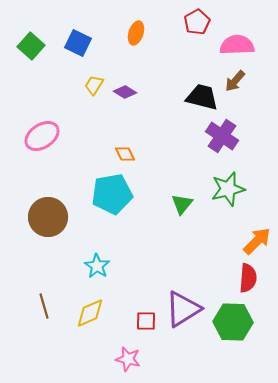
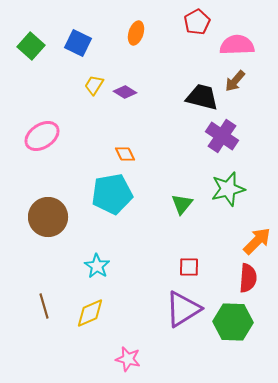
red square: moved 43 px right, 54 px up
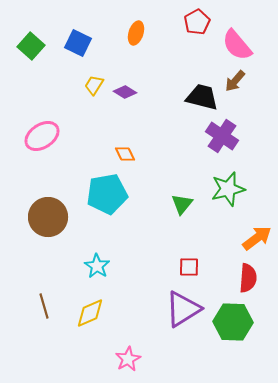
pink semicircle: rotated 128 degrees counterclockwise
cyan pentagon: moved 5 px left
orange arrow: moved 3 px up; rotated 8 degrees clockwise
pink star: rotated 30 degrees clockwise
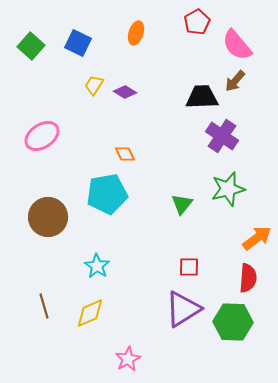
black trapezoid: rotated 16 degrees counterclockwise
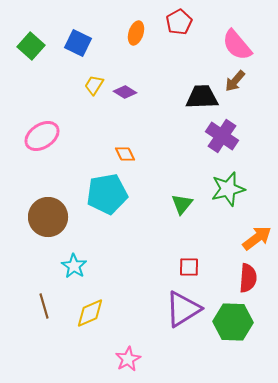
red pentagon: moved 18 px left
cyan star: moved 23 px left
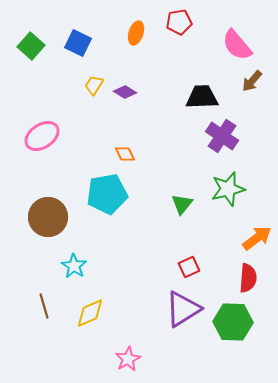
red pentagon: rotated 20 degrees clockwise
brown arrow: moved 17 px right
red square: rotated 25 degrees counterclockwise
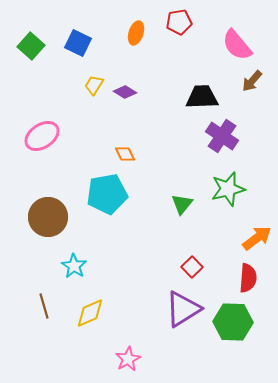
red square: moved 3 px right; rotated 20 degrees counterclockwise
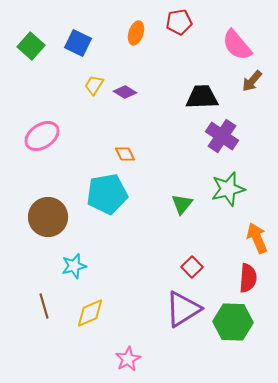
orange arrow: rotated 76 degrees counterclockwise
cyan star: rotated 25 degrees clockwise
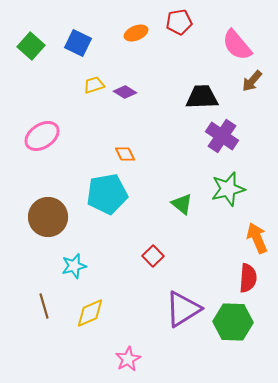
orange ellipse: rotated 50 degrees clockwise
yellow trapezoid: rotated 40 degrees clockwise
green triangle: rotated 30 degrees counterclockwise
red square: moved 39 px left, 11 px up
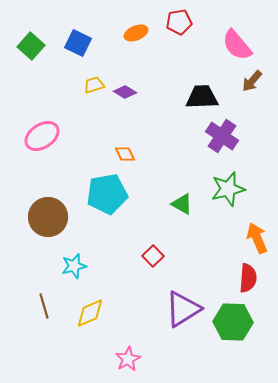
green triangle: rotated 10 degrees counterclockwise
